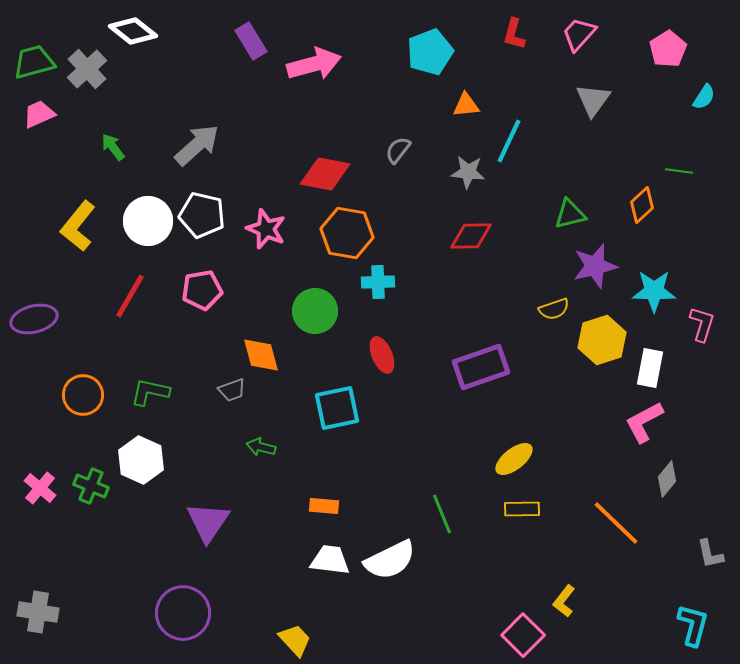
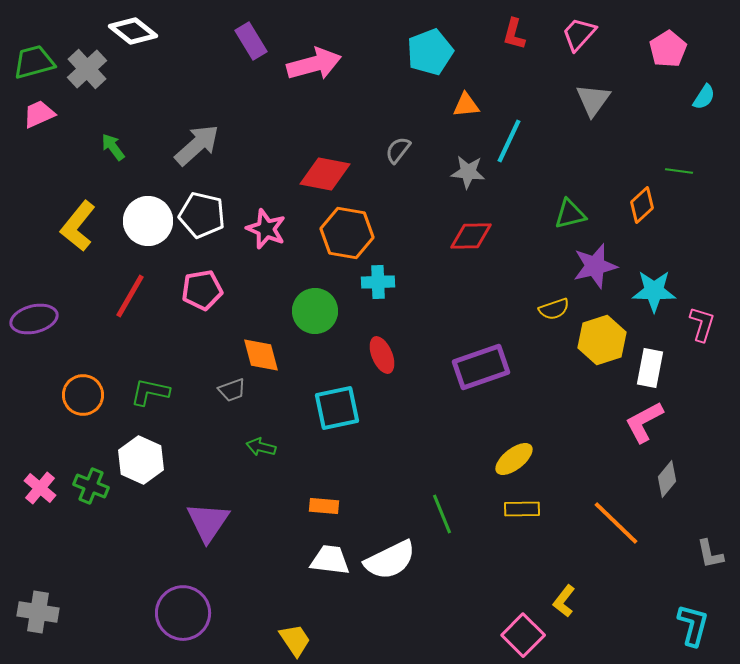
yellow trapezoid at (295, 640): rotated 9 degrees clockwise
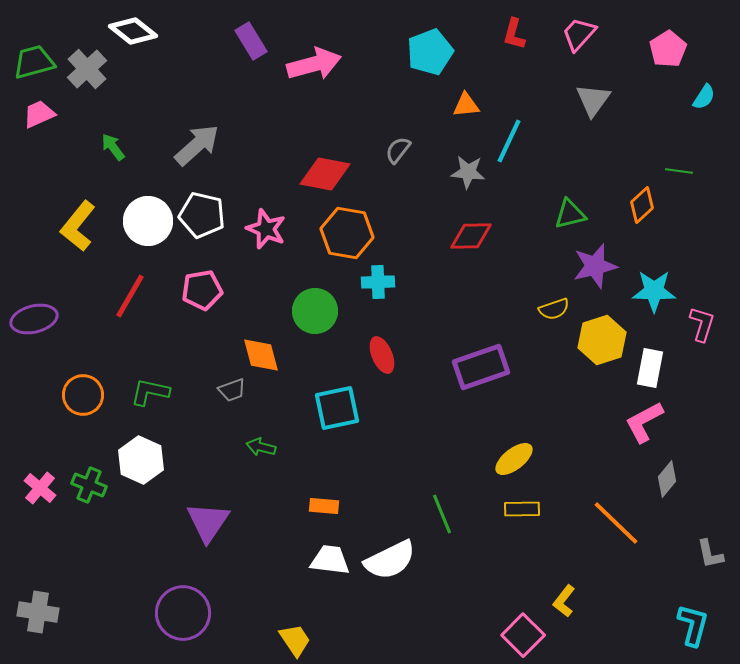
green cross at (91, 486): moved 2 px left, 1 px up
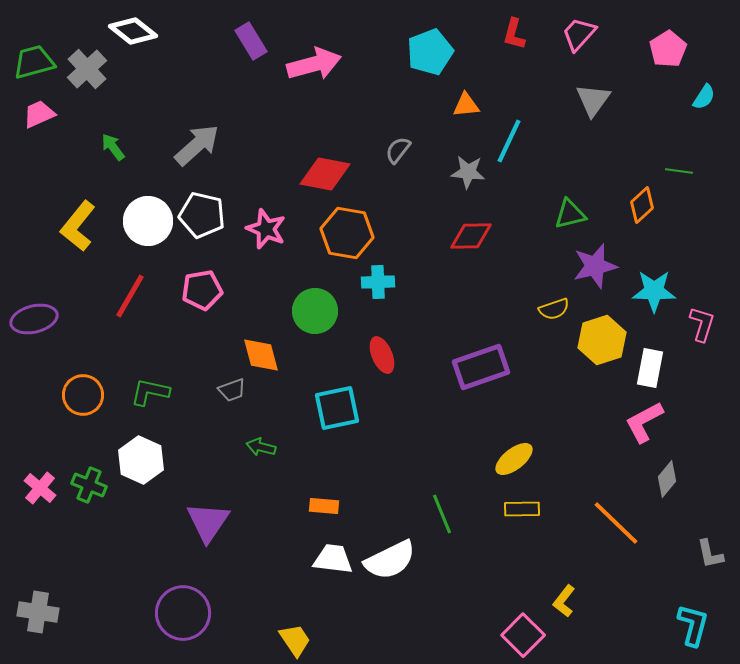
white trapezoid at (330, 560): moved 3 px right, 1 px up
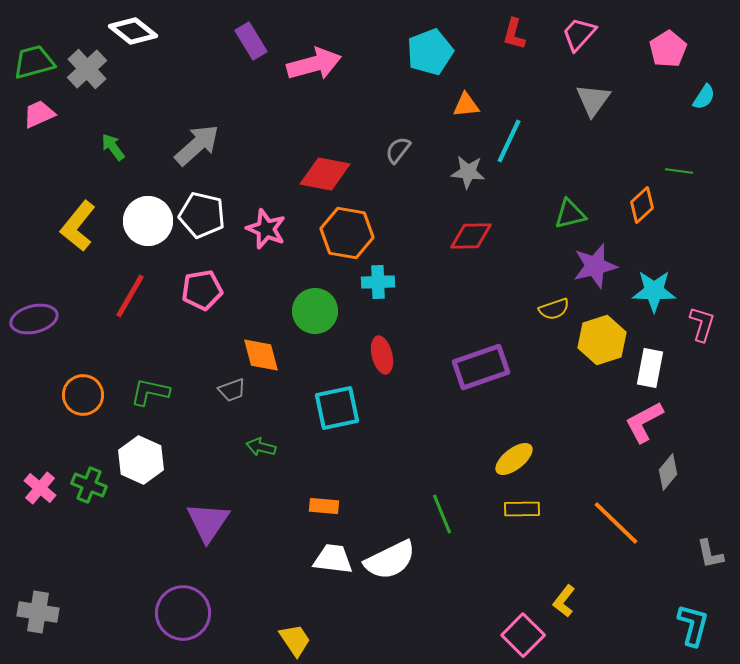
red ellipse at (382, 355): rotated 9 degrees clockwise
gray diamond at (667, 479): moved 1 px right, 7 px up
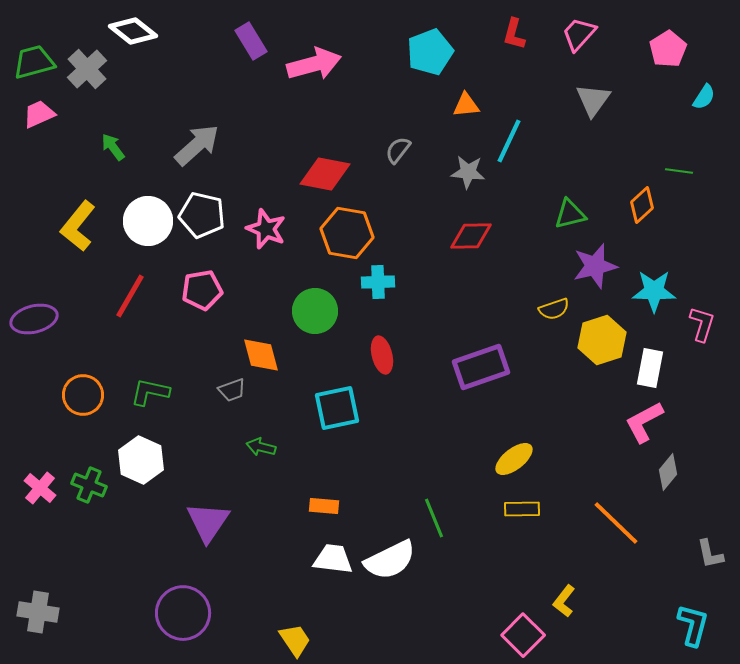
green line at (442, 514): moved 8 px left, 4 px down
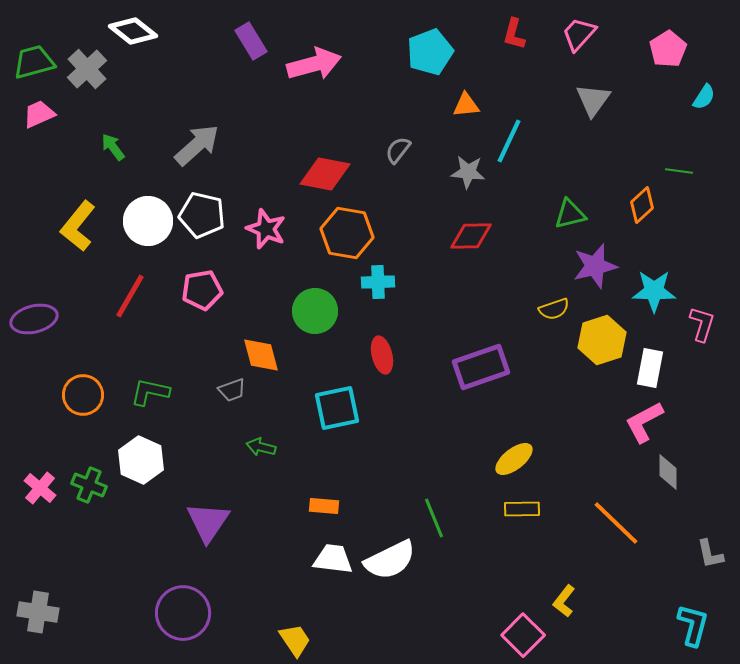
gray diamond at (668, 472): rotated 39 degrees counterclockwise
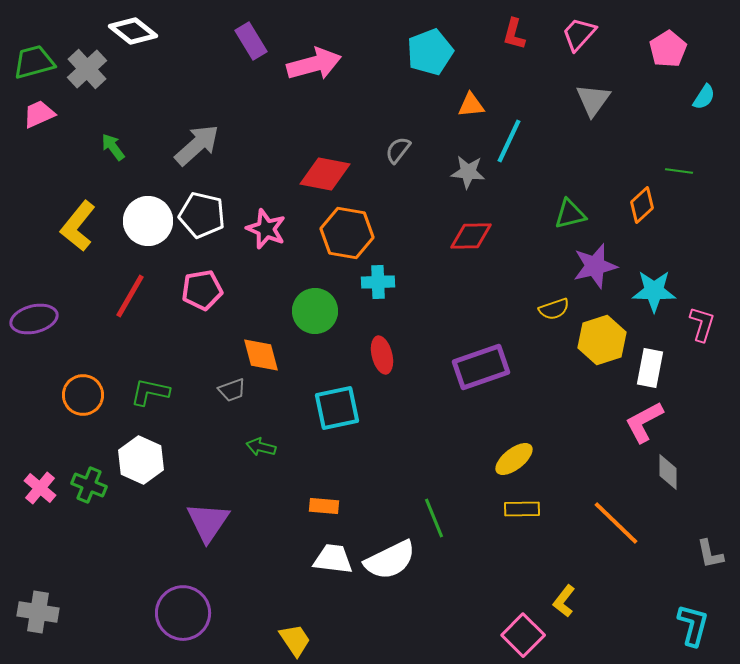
orange triangle at (466, 105): moved 5 px right
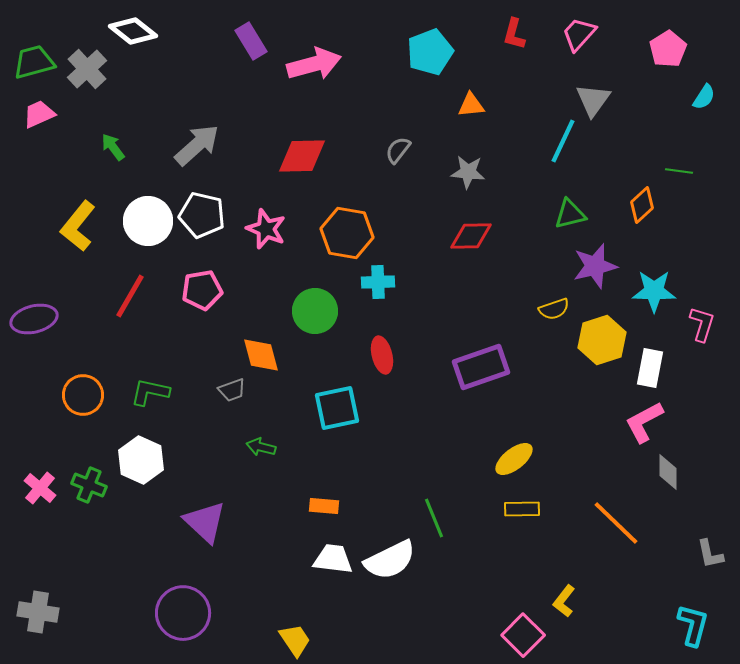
cyan line at (509, 141): moved 54 px right
red diamond at (325, 174): moved 23 px left, 18 px up; rotated 12 degrees counterclockwise
purple triangle at (208, 522): moved 3 px left; rotated 21 degrees counterclockwise
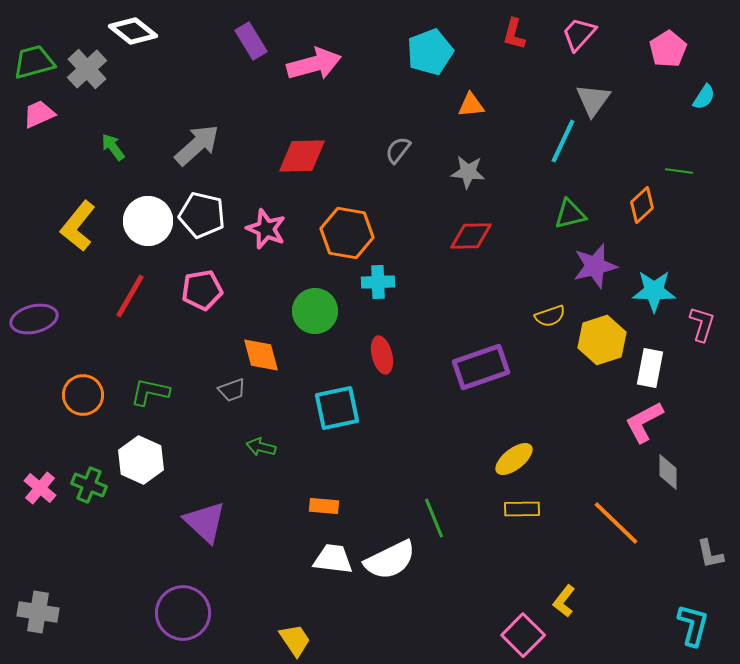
yellow semicircle at (554, 309): moved 4 px left, 7 px down
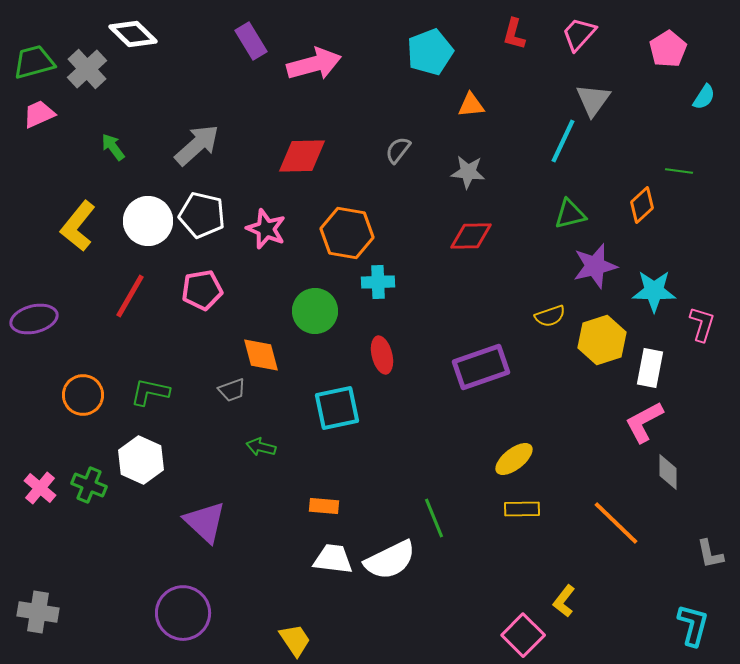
white diamond at (133, 31): moved 3 px down; rotated 6 degrees clockwise
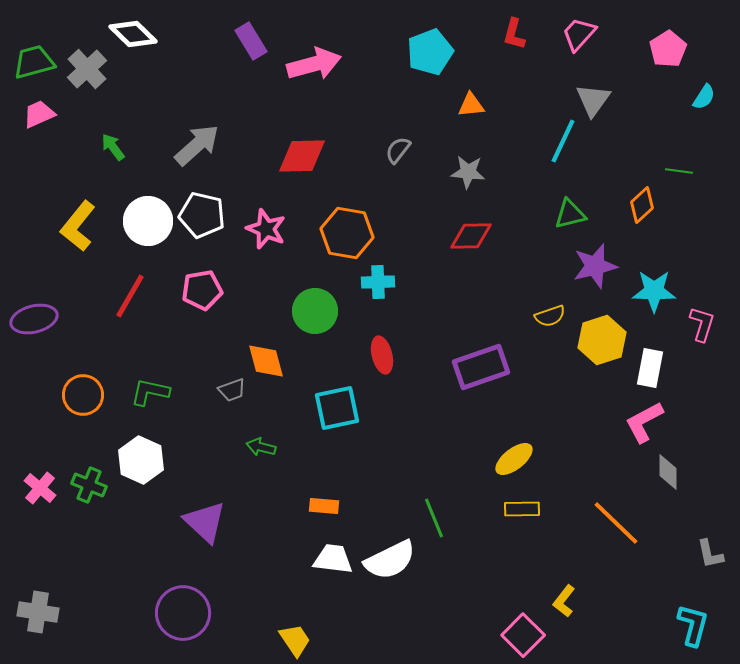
orange diamond at (261, 355): moved 5 px right, 6 px down
